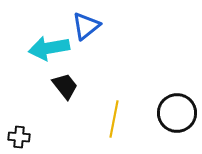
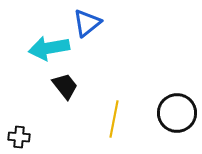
blue triangle: moved 1 px right, 3 px up
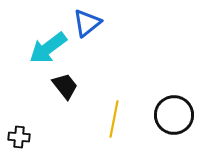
cyan arrow: moved 1 px left; rotated 27 degrees counterclockwise
black circle: moved 3 px left, 2 px down
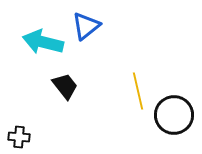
blue triangle: moved 1 px left, 3 px down
cyan arrow: moved 5 px left, 6 px up; rotated 51 degrees clockwise
yellow line: moved 24 px right, 28 px up; rotated 24 degrees counterclockwise
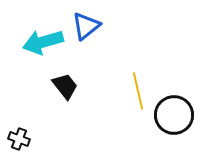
cyan arrow: rotated 30 degrees counterclockwise
black cross: moved 2 px down; rotated 15 degrees clockwise
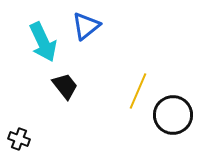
cyan arrow: rotated 99 degrees counterclockwise
yellow line: rotated 36 degrees clockwise
black circle: moved 1 px left
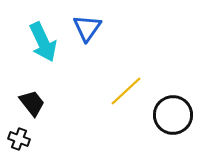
blue triangle: moved 1 px right, 2 px down; rotated 16 degrees counterclockwise
black trapezoid: moved 33 px left, 17 px down
yellow line: moved 12 px left; rotated 24 degrees clockwise
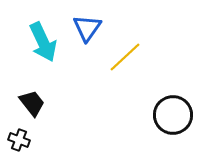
yellow line: moved 1 px left, 34 px up
black cross: moved 1 px down
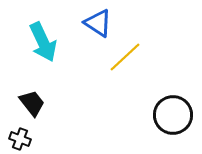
blue triangle: moved 11 px right, 5 px up; rotated 32 degrees counterclockwise
black cross: moved 1 px right, 1 px up
